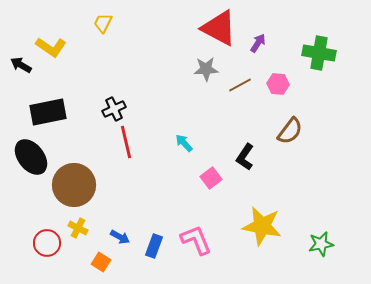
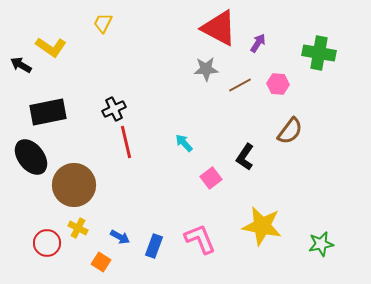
pink L-shape: moved 4 px right, 1 px up
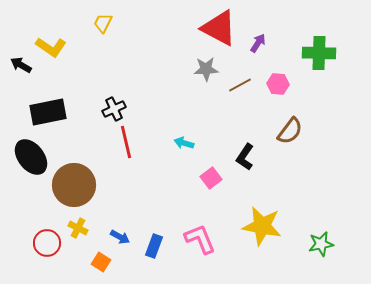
green cross: rotated 8 degrees counterclockwise
cyan arrow: rotated 30 degrees counterclockwise
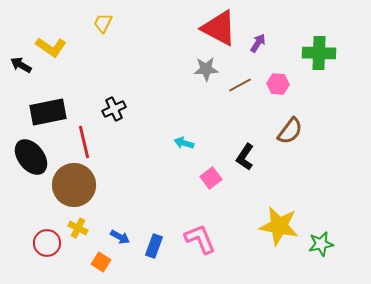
red line: moved 42 px left
yellow star: moved 17 px right
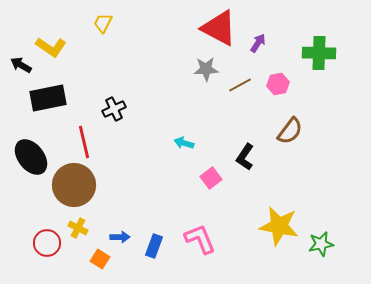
pink hexagon: rotated 15 degrees counterclockwise
black rectangle: moved 14 px up
blue arrow: rotated 30 degrees counterclockwise
orange square: moved 1 px left, 3 px up
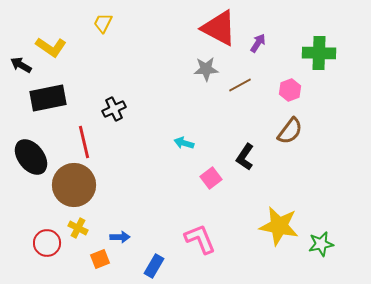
pink hexagon: moved 12 px right, 6 px down; rotated 10 degrees counterclockwise
blue rectangle: moved 20 px down; rotated 10 degrees clockwise
orange square: rotated 36 degrees clockwise
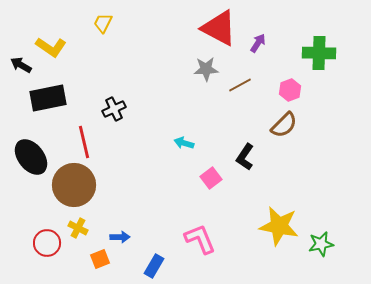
brown semicircle: moved 6 px left, 6 px up; rotated 8 degrees clockwise
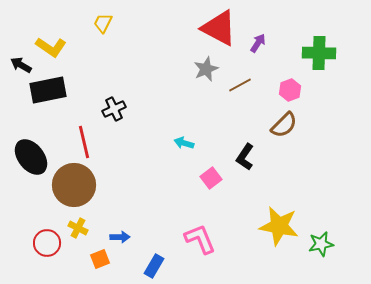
gray star: rotated 20 degrees counterclockwise
black rectangle: moved 8 px up
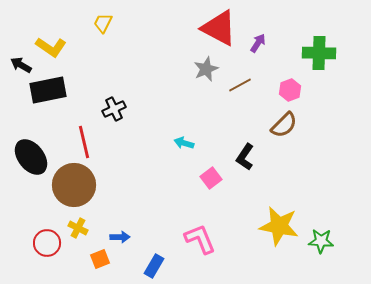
green star: moved 3 px up; rotated 15 degrees clockwise
